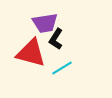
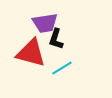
black L-shape: rotated 15 degrees counterclockwise
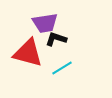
black L-shape: rotated 90 degrees clockwise
red triangle: moved 3 px left
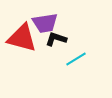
red triangle: moved 6 px left, 15 px up
cyan line: moved 14 px right, 9 px up
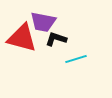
purple trapezoid: moved 2 px left, 1 px up; rotated 20 degrees clockwise
cyan line: rotated 15 degrees clockwise
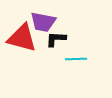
black L-shape: rotated 15 degrees counterclockwise
cyan line: rotated 15 degrees clockwise
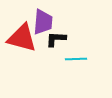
purple trapezoid: rotated 96 degrees counterclockwise
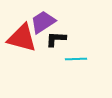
purple trapezoid: rotated 128 degrees counterclockwise
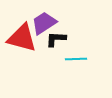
purple trapezoid: moved 1 px right, 1 px down
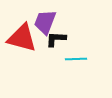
purple trapezoid: moved 1 px right, 1 px up; rotated 36 degrees counterclockwise
